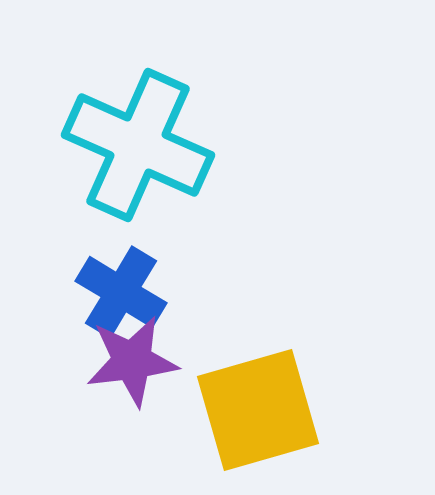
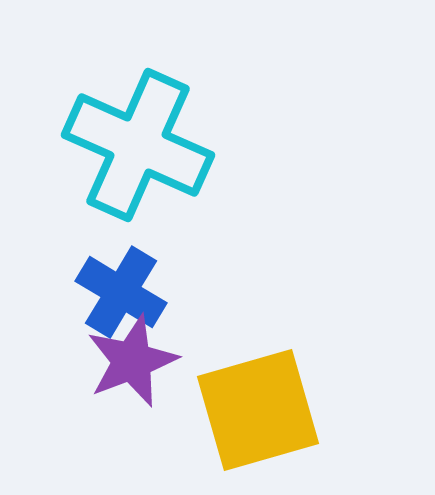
purple star: rotated 14 degrees counterclockwise
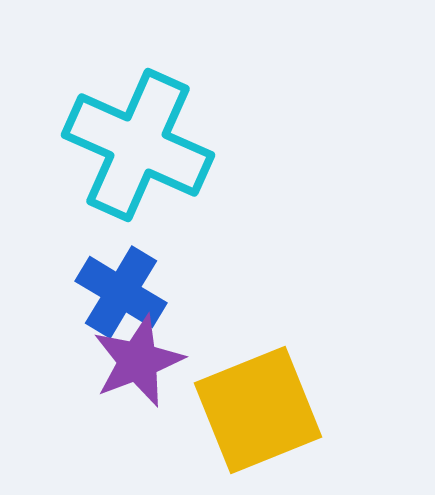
purple star: moved 6 px right
yellow square: rotated 6 degrees counterclockwise
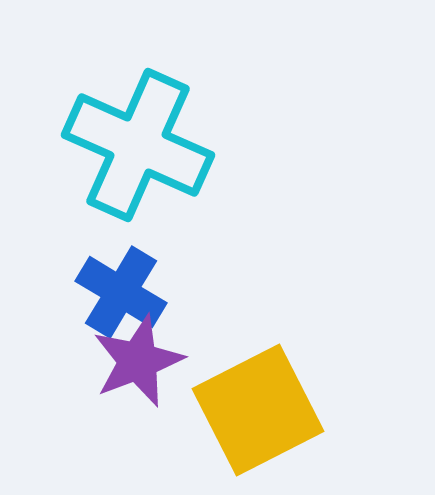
yellow square: rotated 5 degrees counterclockwise
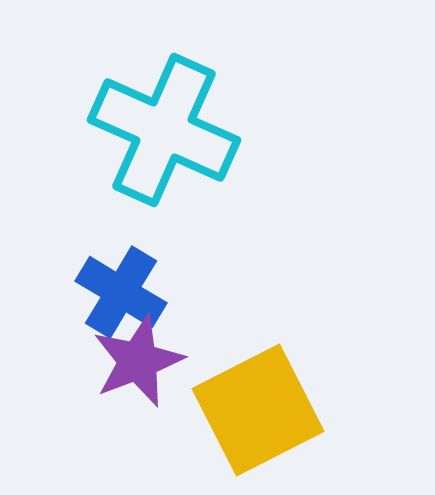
cyan cross: moved 26 px right, 15 px up
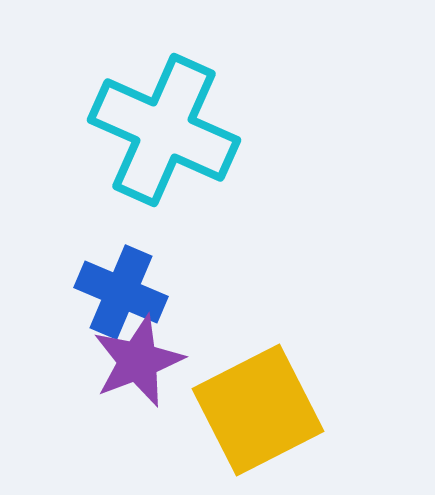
blue cross: rotated 8 degrees counterclockwise
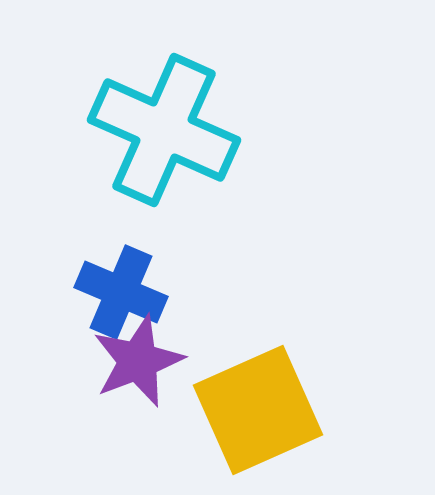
yellow square: rotated 3 degrees clockwise
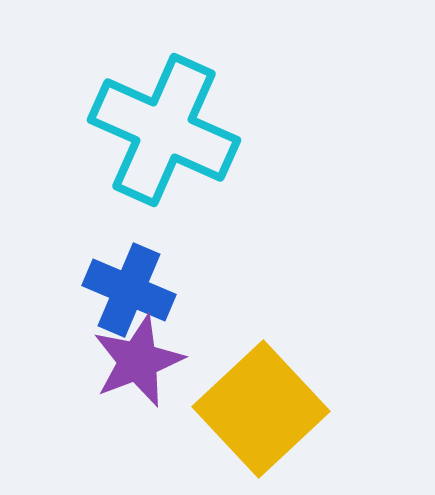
blue cross: moved 8 px right, 2 px up
yellow square: moved 3 px right, 1 px up; rotated 19 degrees counterclockwise
